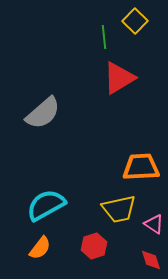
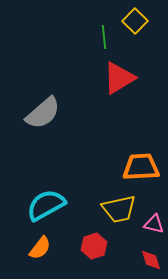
pink triangle: rotated 20 degrees counterclockwise
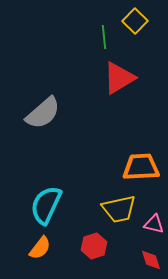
cyan semicircle: rotated 36 degrees counterclockwise
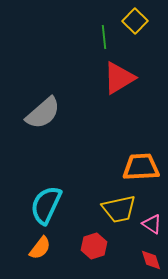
pink triangle: moved 2 px left; rotated 20 degrees clockwise
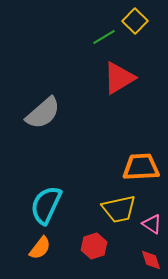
green line: rotated 65 degrees clockwise
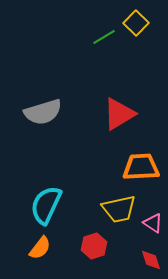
yellow square: moved 1 px right, 2 px down
red triangle: moved 36 px down
gray semicircle: moved 1 px up; rotated 24 degrees clockwise
pink triangle: moved 1 px right, 1 px up
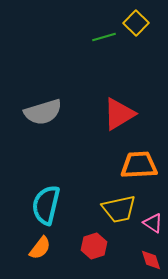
green line: rotated 15 degrees clockwise
orange trapezoid: moved 2 px left, 2 px up
cyan semicircle: rotated 12 degrees counterclockwise
